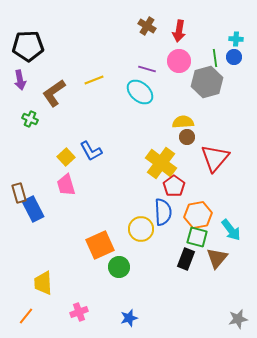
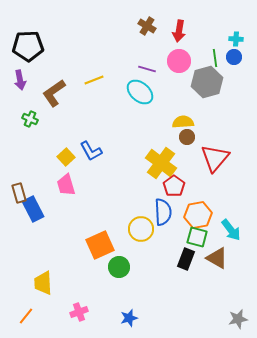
brown triangle: rotated 40 degrees counterclockwise
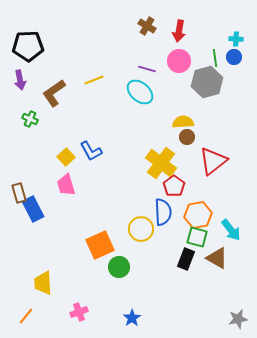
red triangle: moved 2 px left, 3 px down; rotated 12 degrees clockwise
blue star: moved 3 px right; rotated 18 degrees counterclockwise
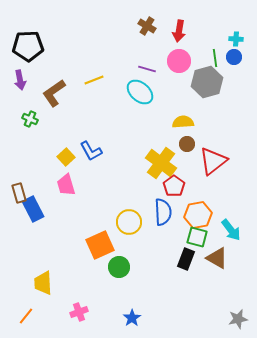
brown circle: moved 7 px down
yellow circle: moved 12 px left, 7 px up
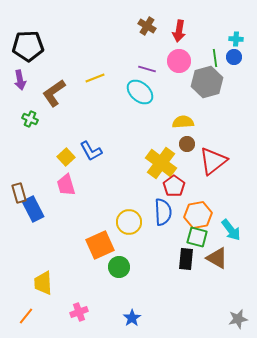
yellow line: moved 1 px right, 2 px up
black rectangle: rotated 15 degrees counterclockwise
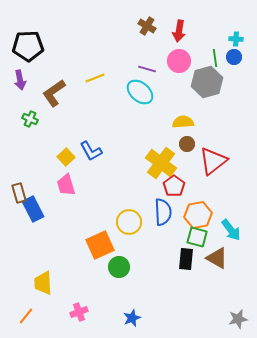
blue star: rotated 12 degrees clockwise
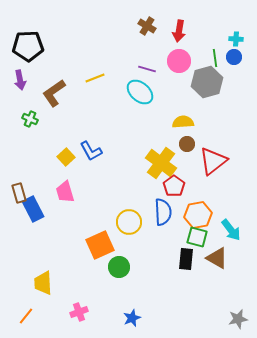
pink trapezoid: moved 1 px left, 7 px down
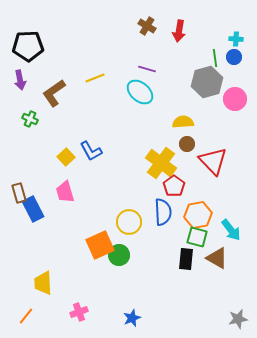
pink circle: moved 56 px right, 38 px down
red triangle: rotated 36 degrees counterclockwise
green circle: moved 12 px up
